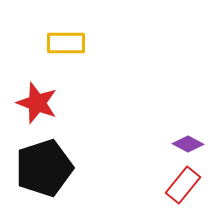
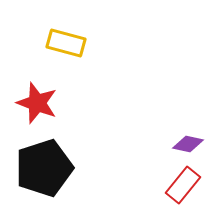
yellow rectangle: rotated 15 degrees clockwise
purple diamond: rotated 16 degrees counterclockwise
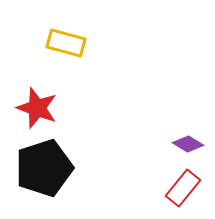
red star: moved 5 px down
purple diamond: rotated 20 degrees clockwise
red rectangle: moved 3 px down
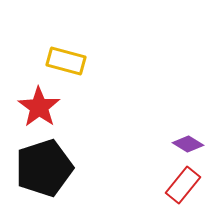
yellow rectangle: moved 18 px down
red star: moved 2 px right, 1 px up; rotated 15 degrees clockwise
red rectangle: moved 3 px up
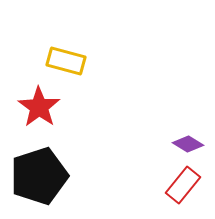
black pentagon: moved 5 px left, 8 px down
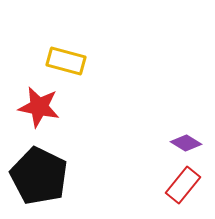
red star: rotated 24 degrees counterclockwise
purple diamond: moved 2 px left, 1 px up
black pentagon: rotated 28 degrees counterclockwise
